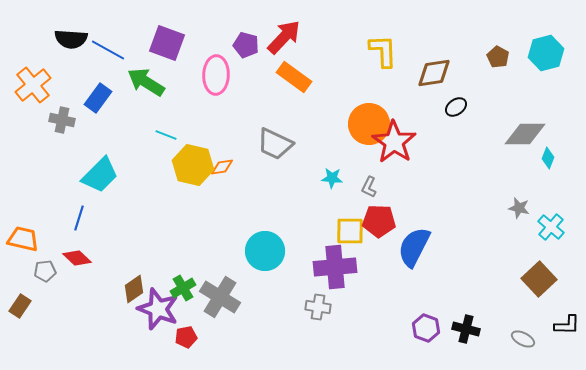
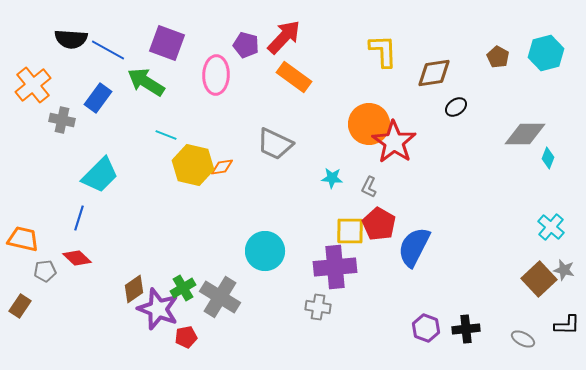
gray star at (519, 208): moved 45 px right, 62 px down
red pentagon at (379, 221): moved 3 px down; rotated 28 degrees clockwise
black cross at (466, 329): rotated 20 degrees counterclockwise
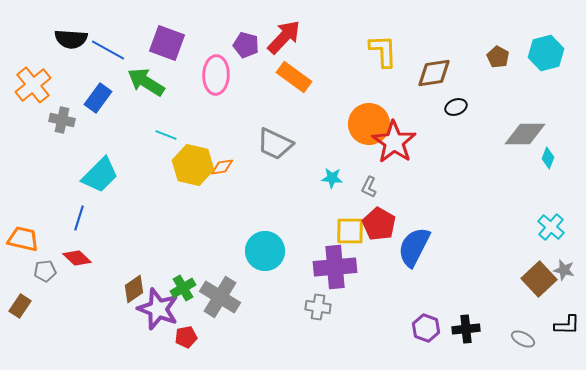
black ellipse at (456, 107): rotated 15 degrees clockwise
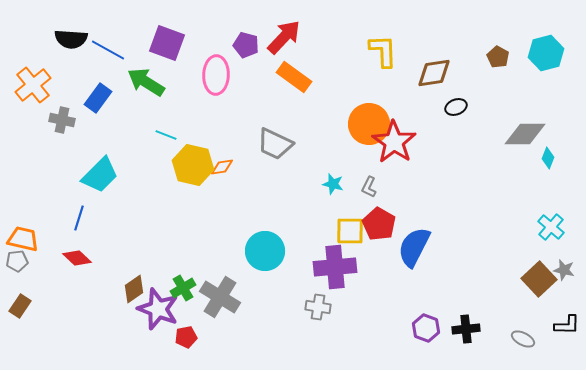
cyan star at (332, 178): moved 1 px right, 6 px down; rotated 10 degrees clockwise
gray pentagon at (45, 271): moved 28 px left, 10 px up
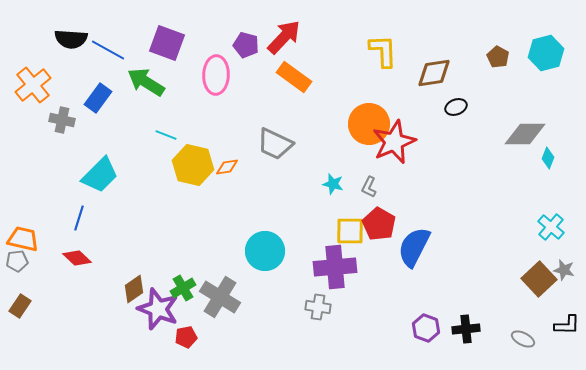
red star at (394, 142): rotated 15 degrees clockwise
orange diamond at (222, 167): moved 5 px right
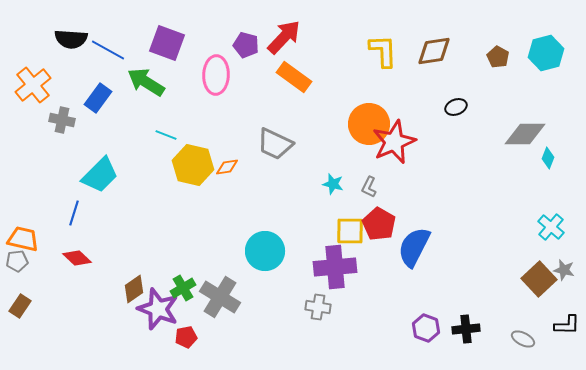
brown diamond at (434, 73): moved 22 px up
blue line at (79, 218): moved 5 px left, 5 px up
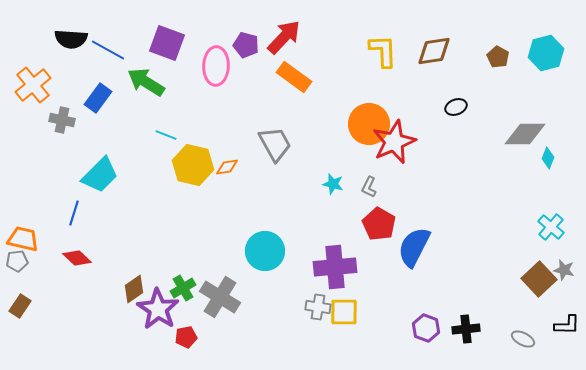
pink ellipse at (216, 75): moved 9 px up
gray trapezoid at (275, 144): rotated 144 degrees counterclockwise
yellow square at (350, 231): moved 6 px left, 81 px down
purple star at (158, 309): rotated 12 degrees clockwise
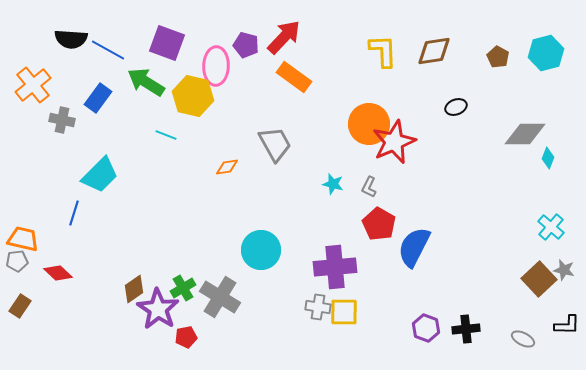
yellow hexagon at (193, 165): moved 69 px up
cyan circle at (265, 251): moved 4 px left, 1 px up
red diamond at (77, 258): moved 19 px left, 15 px down
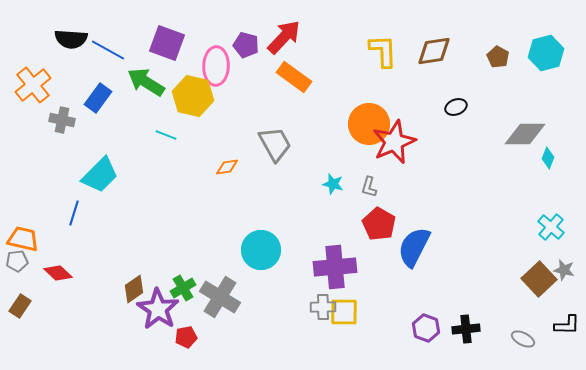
gray L-shape at (369, 187): rotated 10 degrees counterclockwise
gray cross at (318, 307): moved 5 px right; rotated 10 degrees counterclockwise
